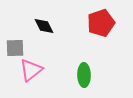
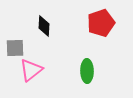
black diamond: rotated 30 degrees clockwise
green ellipse: moved 3 px right, 4 px up
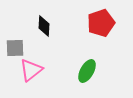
green ellipse: rotated 30 degrees clockwise
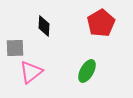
red pentagon: rotated 12 degrees counterclockwise
pink triangle: moved 2 px down
